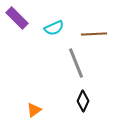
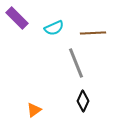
brown line: moved 1 px left, 1 px up
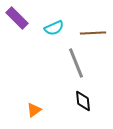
black diamond: rotated 30 degrees counterclockwise
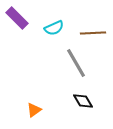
gray line: rotated 8 degrees counterclockwise
black diamond: rotated 25 degrees counterclockwise
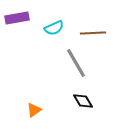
purple rectangle: rotated 55 degrees counterclockwise
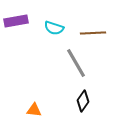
purple rectangle: moved 1 px left, 3 px down
cyan semicircle: rotated 42 degrees clockwise
black diamond: rotated 65 degrees clockwise
orange triangle: rotated 42 degrees clockwise
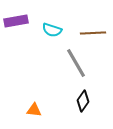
cyan semicircle: moved 2 px left, 2 px down
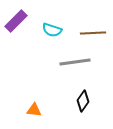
purple rectangle: rotated 35 degrees counterclockwise
gray line: moved 1 px left, 1 px up; rotated 68 degrees counterclockwise
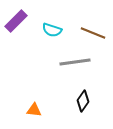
brown line: rotated 25 degrees clockwise
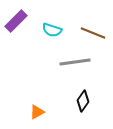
orange triangle: moved 3 px right, 2 px down; rotated 35 degrees counterclockwise
